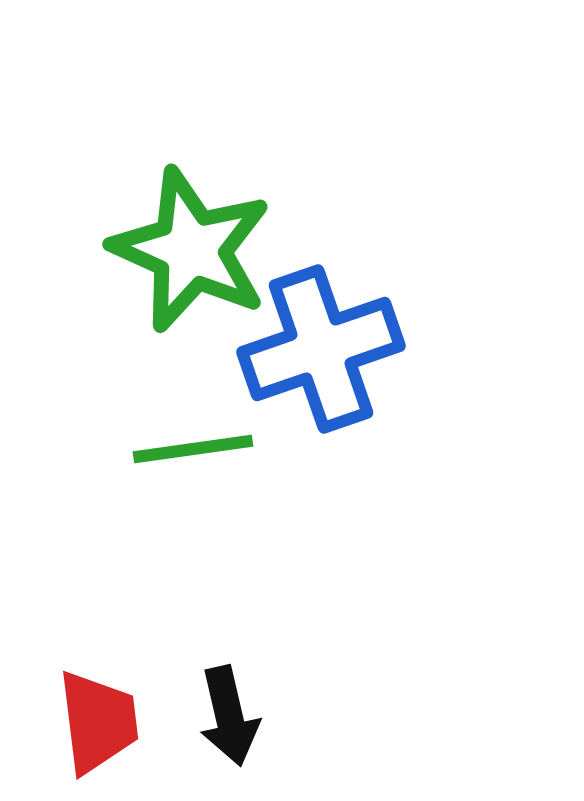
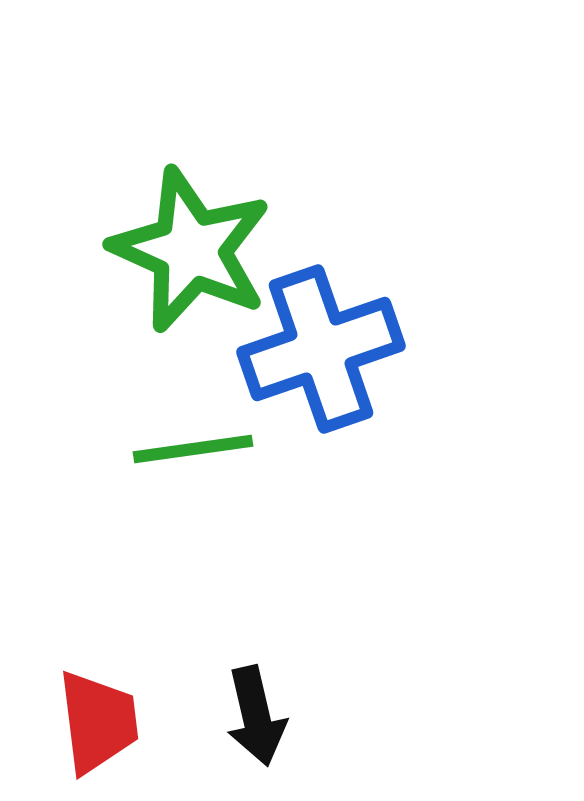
black arrow: moved 27 px right
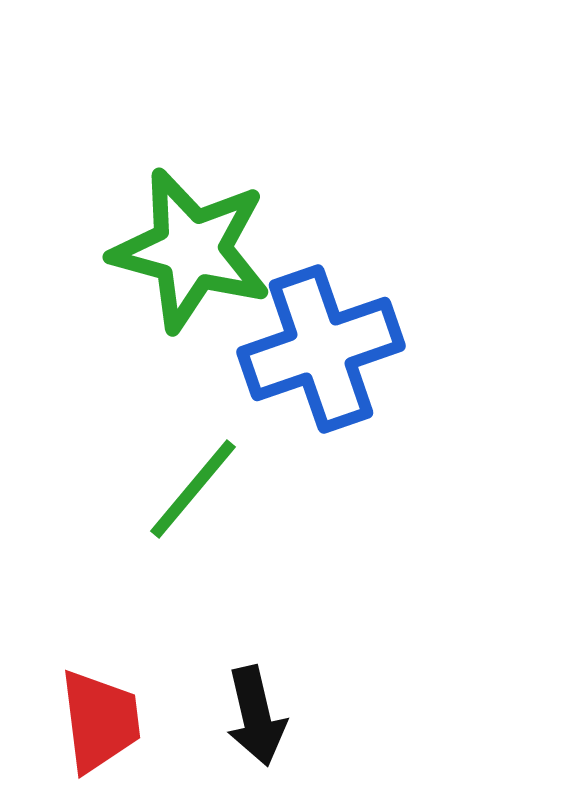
green star: rotated 9 degrees counterclockwise
green line: moved 40 px down; rotated 42 degrees counterclockwise
red trapezoid: moved 2 px right, 1 px up
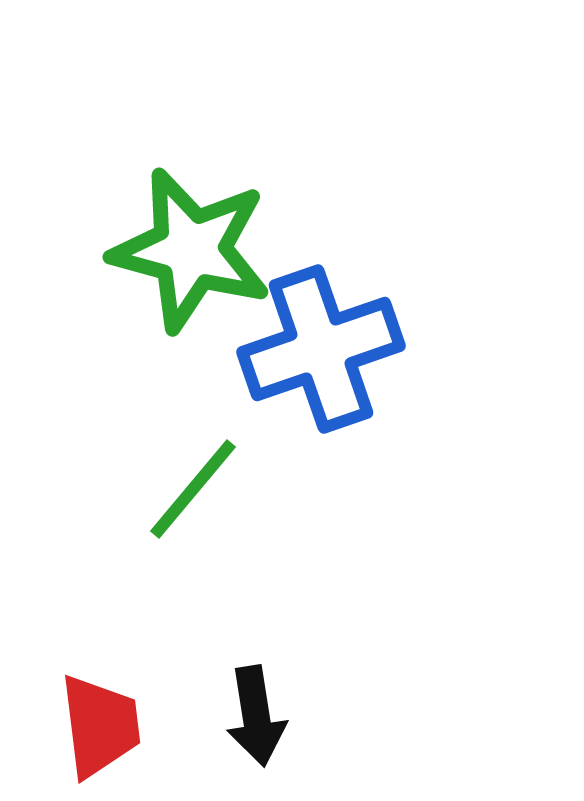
black arrow: rotated 4 degrees clockwise
red trapezoid: moved 5 px down
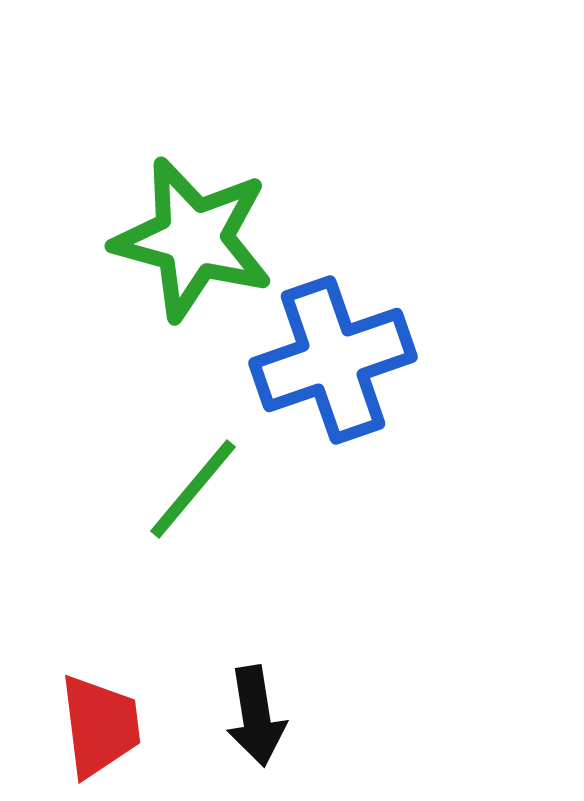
green star: moved 2 px right, 11 px up
blue cross: moved 12 px right, 11 px down
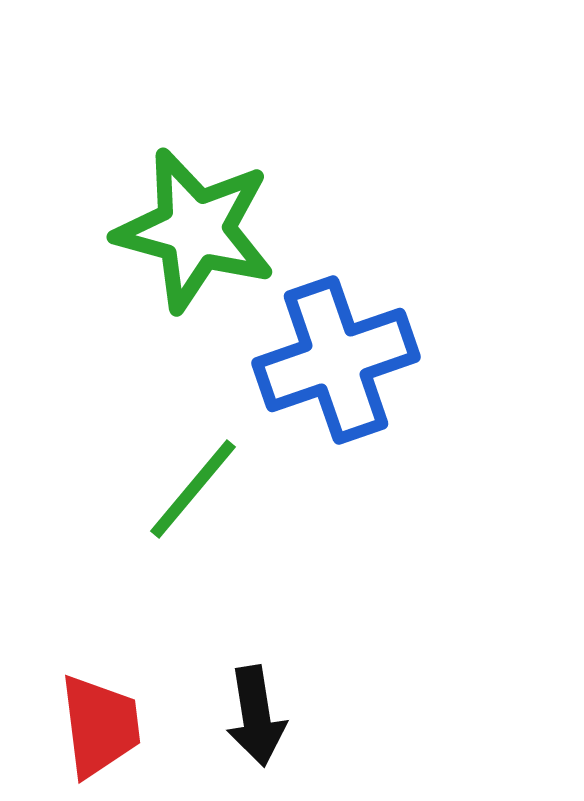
green star: moved 2 px right, 9 px up
blue cross: moved 3 px right
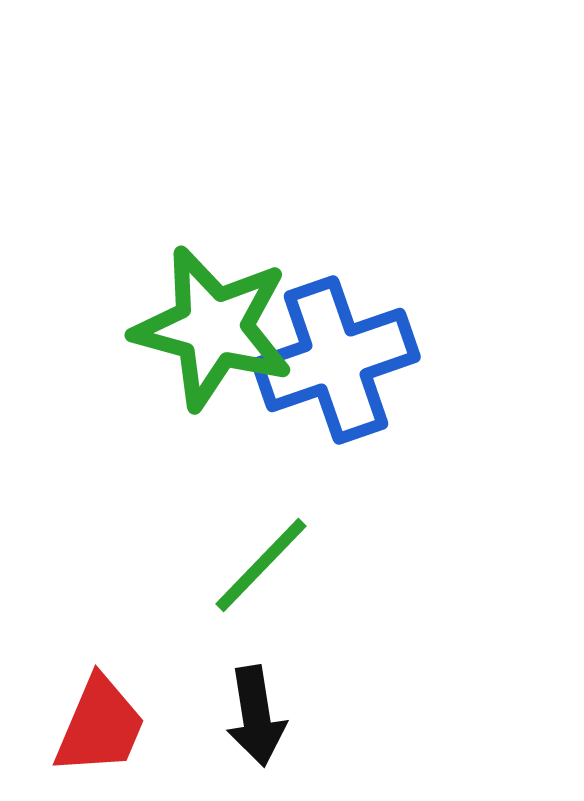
green star: moved 18 px right, 98 px down
green line: moved 68 px right, 76 px down; rotated 4 degrees clockwise
red trapezoid: rotated 30 degrees clockwise
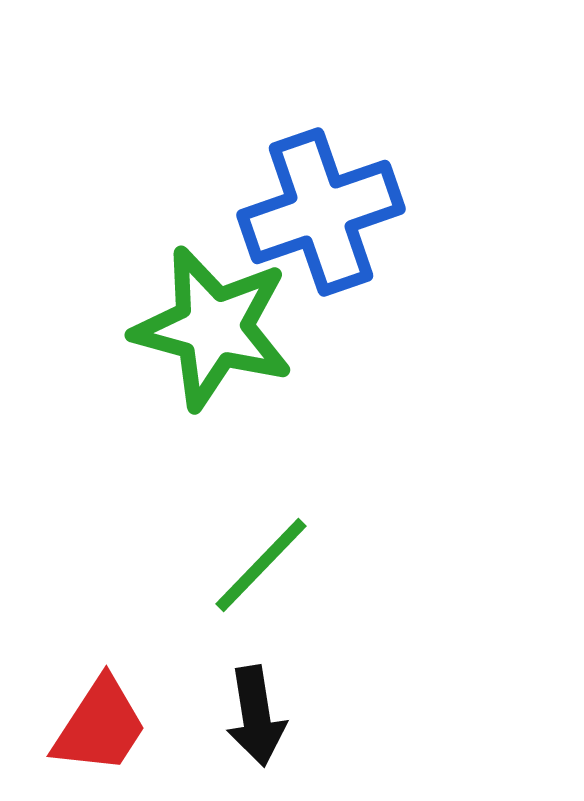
blue cross: moved 15 px left, 148 px up
red trapezoid: rotated 10 degrees clockwise
